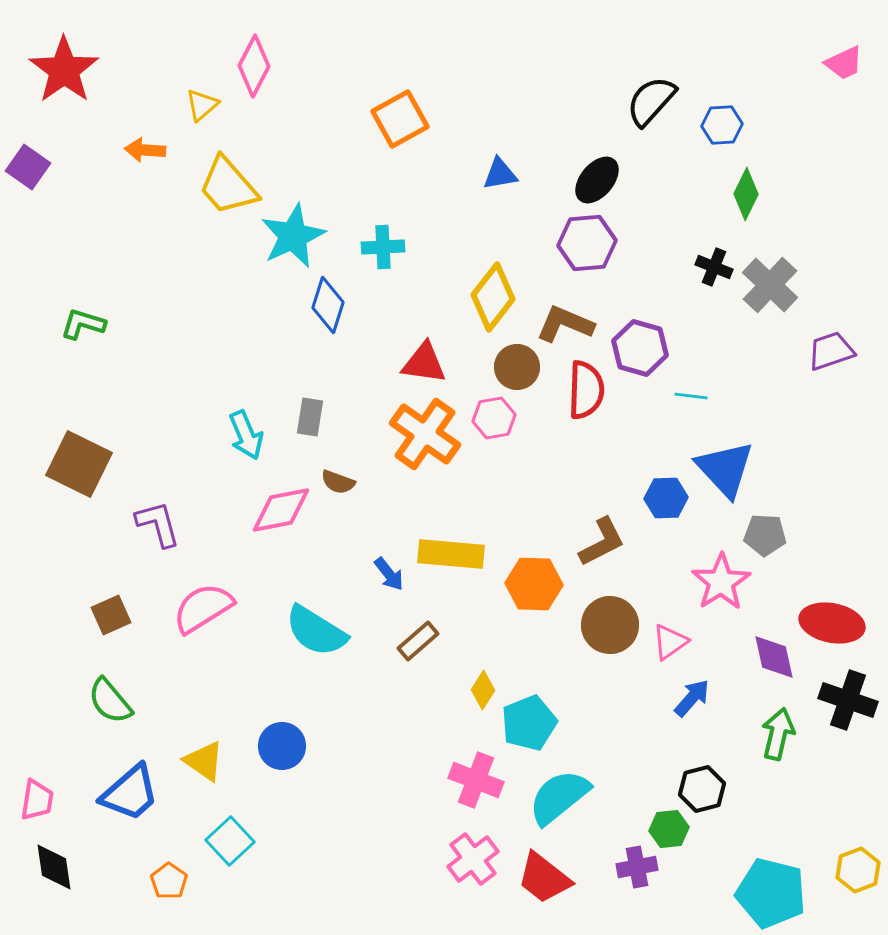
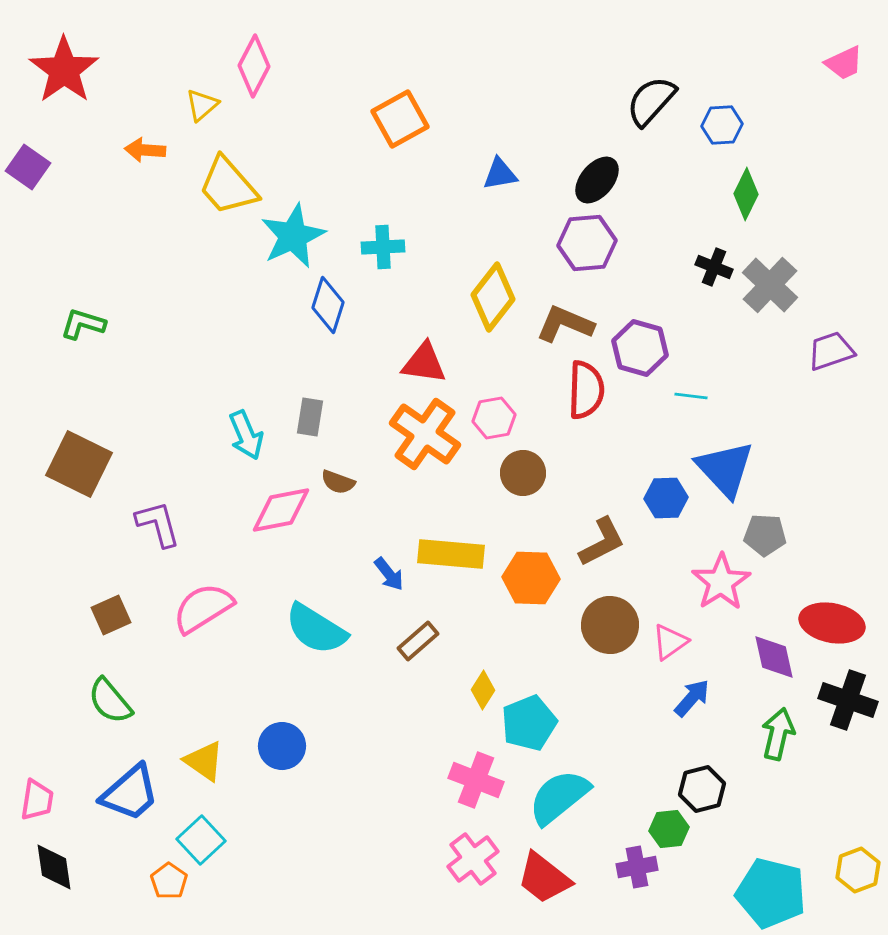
brown circle at (517, 367): moved 6 px right, 106 px down
orange hexagon at (534, 584): moved 3 px left, 6 px up
cyan semicircle at (316, 631): moved 2 px up
cyan square at (230, 841): moved 29 px left, 1 px up
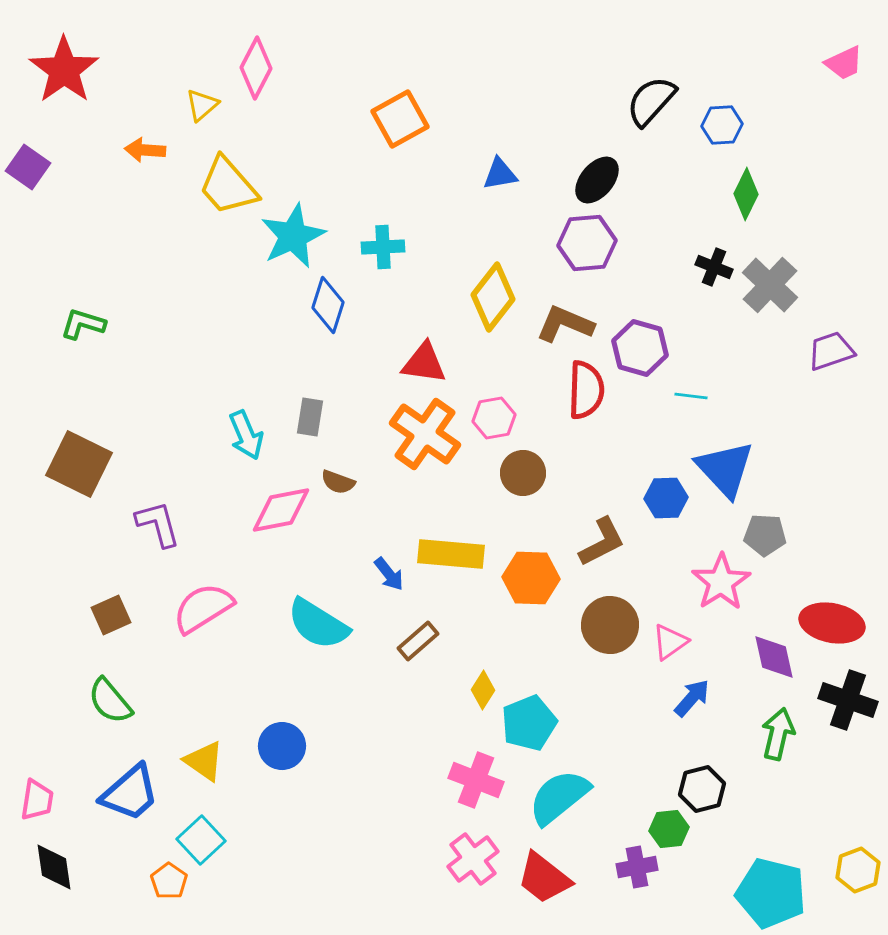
pink diamond at (254, 66): moved 2 px right, 2 px down
cyan semicircle at (316, 629): moved 2 px right, 5 px up
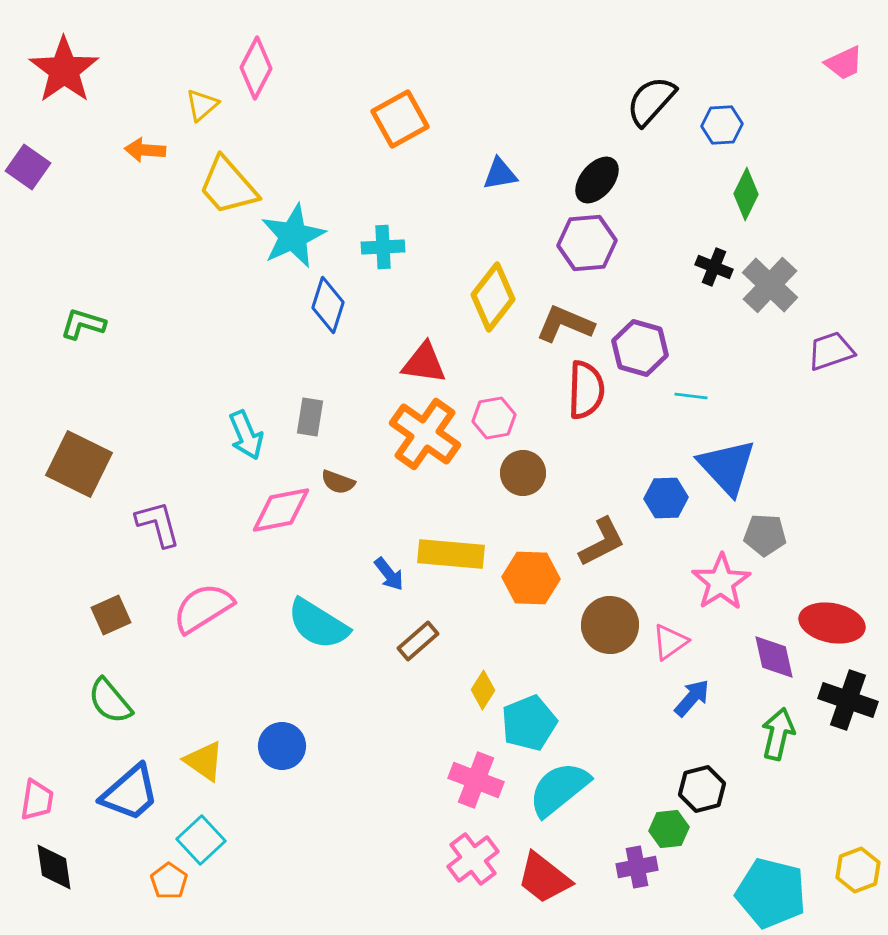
blue triangle at (725, 469): moved 2 px right, 2 px up
cyan semicircle at (559, 797): moved 8 px up
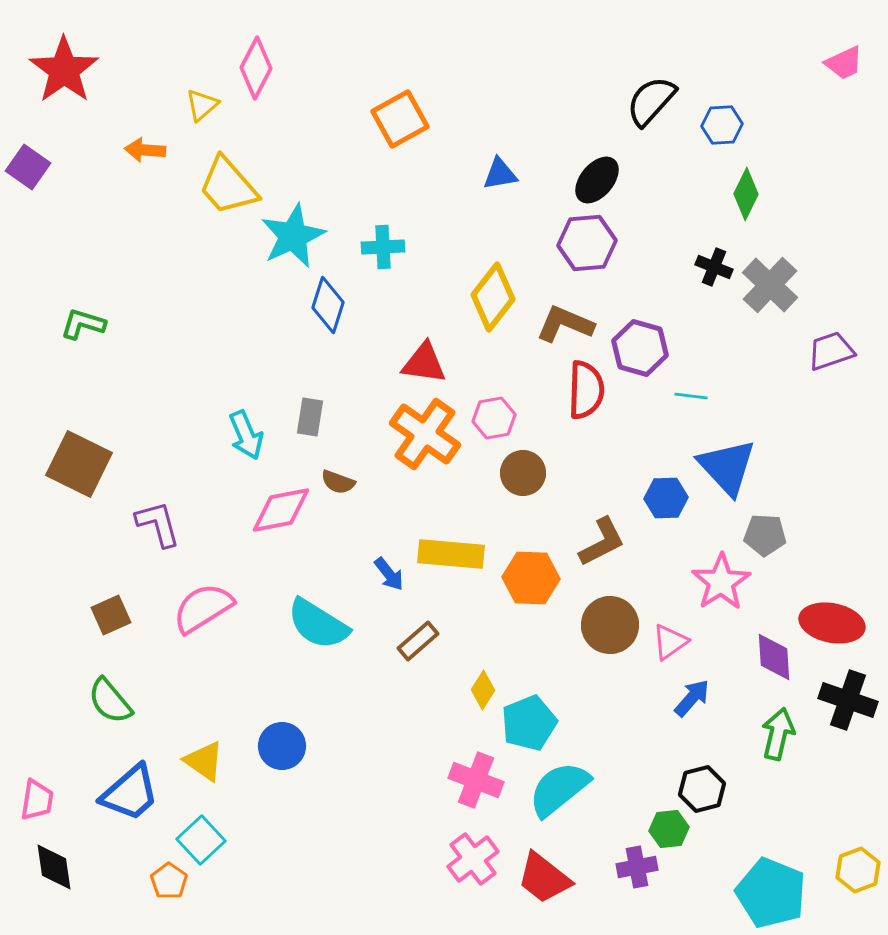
purple diamond at (774, 657): rotated 9 degrees clockwise
cyan pentagon at (771, 893): rotated 8 degrees clockwise
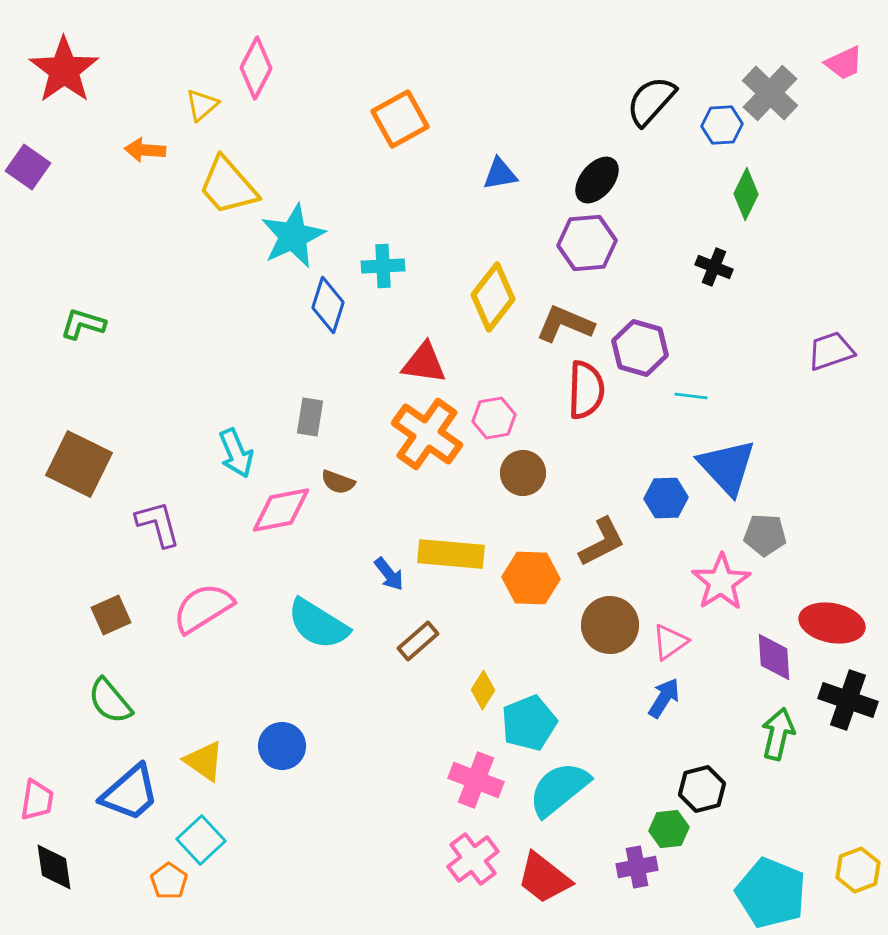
cyan cross at (383, 247): moved 19 px down
gray cross at (770, 285): moved 192 px up
orange cross at (425, 434): moved 2 px right
cyan arrow at (246, 435): moved 10 px left, 18 px down
blue arrow at (692, 698): moved 28 px left; rotated 9 degrees counterclockwise
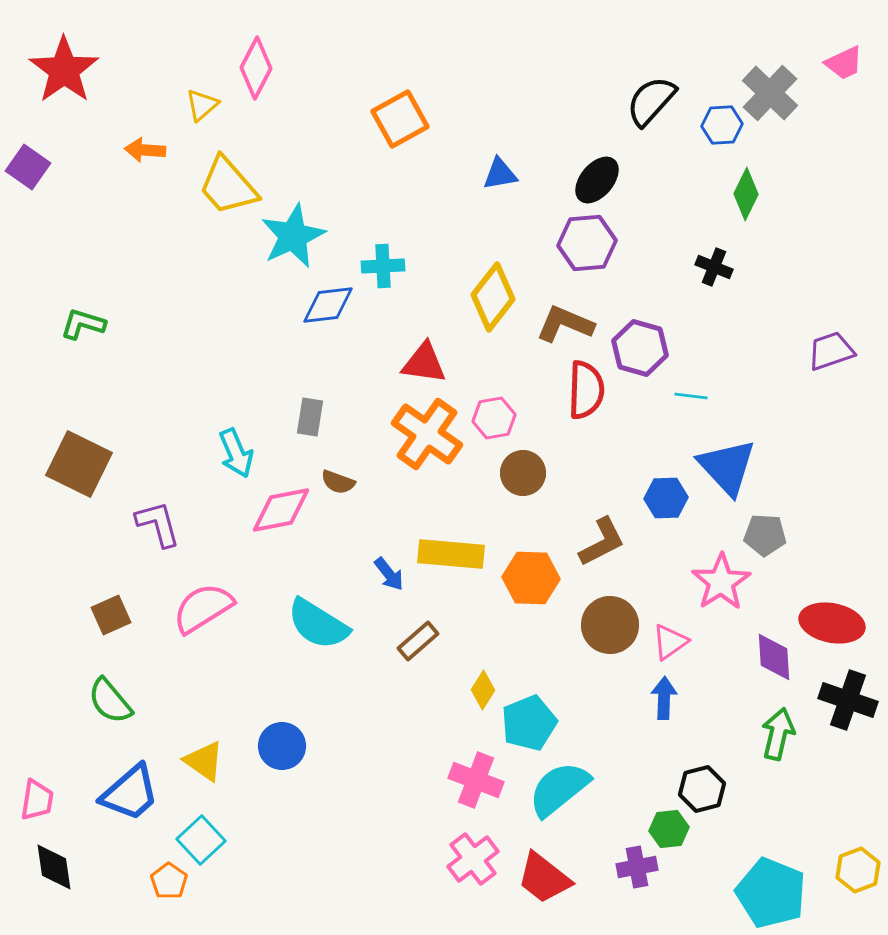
blue diamond at (328, 305): rotated 66 degrees clockwise
blue arrow at (664, 698): rotated 30 degrees counterclockwise
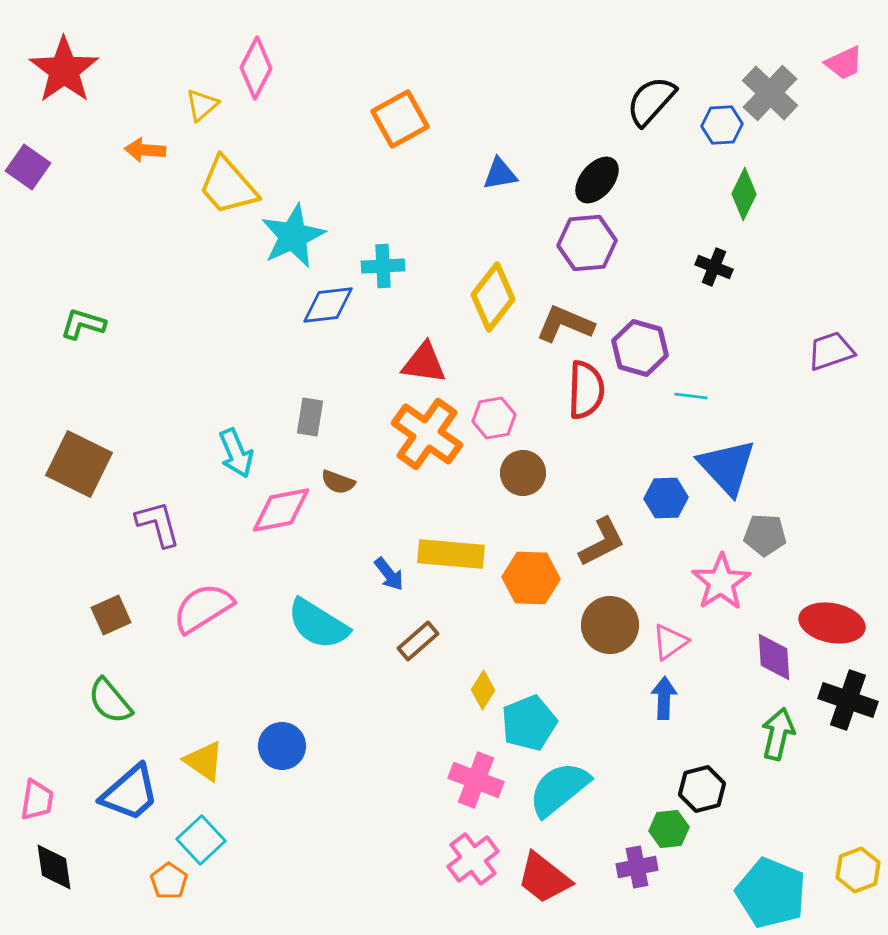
green diamond at (746, 194): moved 2 px left
